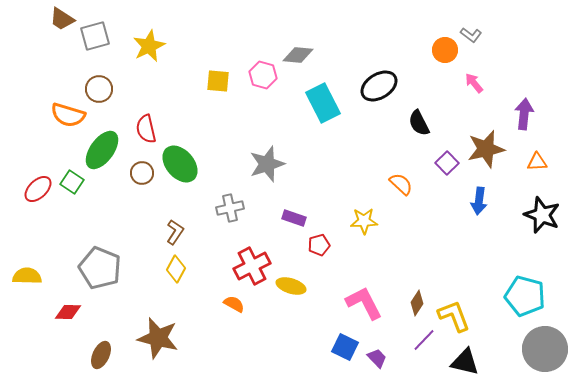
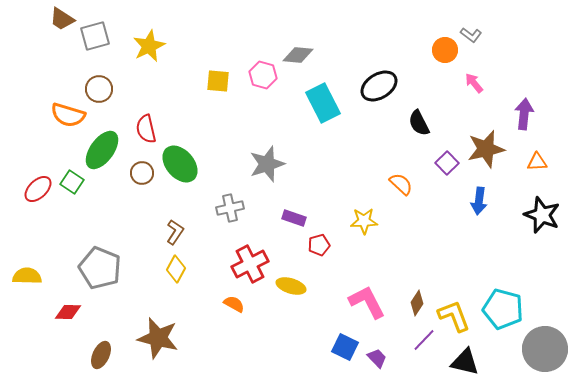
red cross at (252, 266): moved 2 px left, 2 px up
cyan pentagon at (525, 296): moved 22 px left, 13 px down
pink L-shape at (364, 303): moved 3 px right, 1 px up
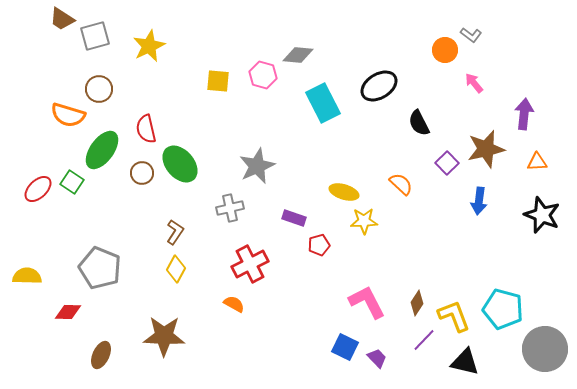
gray star at (267, 164): moved 10 px left, 2 px down; rotated 6 degrees counterclockwise
yellow ellipse at (291, 286): moved 53 px right, 94 px up
brown star at (158, 338): moved 6 px right, 2 px up; rotated 12 degrees counterclockwise
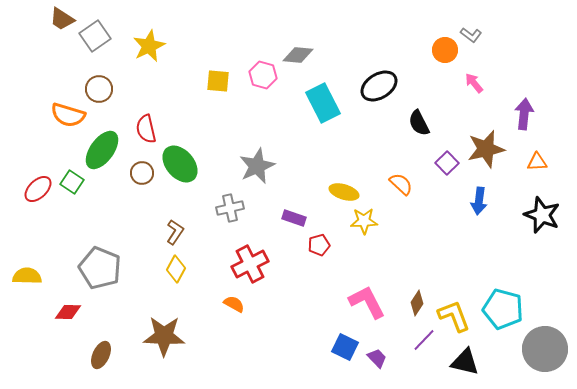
gray square at (95, 36): rotated 20 degrees counterclockwise
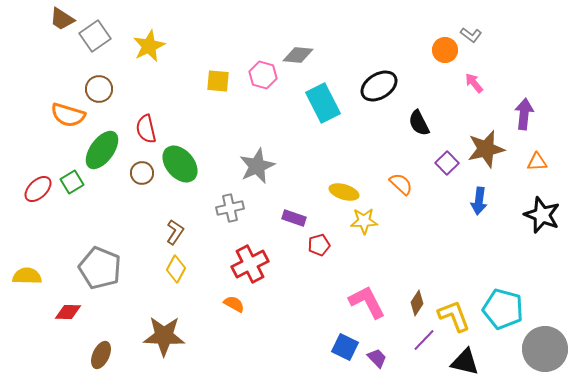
green square at (72, 182): rotated 25 degrees clockwise
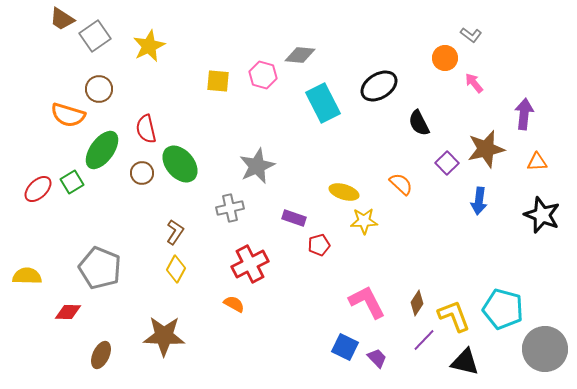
orange circle at (445, 50): moved 8 px down
gray diamond at (298, 55): moved 2 px right
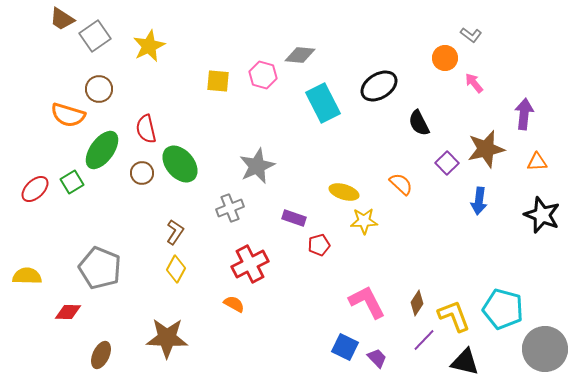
red ellipse at (38, 189): moved 3 px left
gray cross at (230, 208): rotated 8 degrees counterclockwise
brown star at (164, 336): moved 3 px right, 2 px down
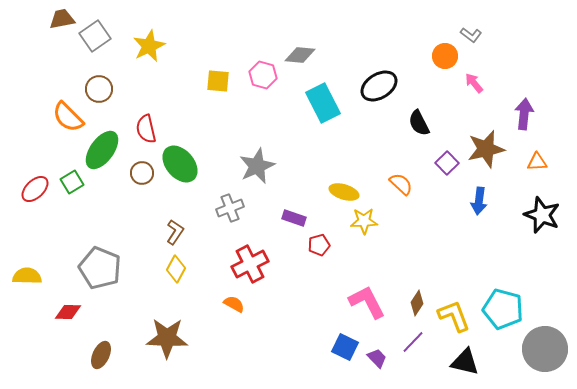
brown trapezoid at (62, 19): rotated 136 degrees clockwise
orange circle at (445, 58): moved 2 px up
orange semicircle at (68, 115): moved 2 px down; rotated 28 degrees clockwise
purple line at (424, 340): moved 11 px left, 2 px down
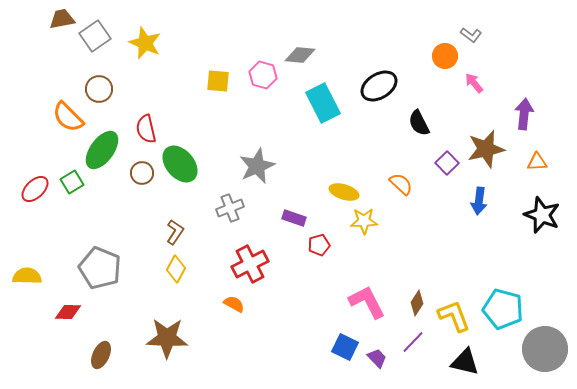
yellow star at (149, 46): moved 4 px left, 3 px up; rotated 24 degrees counterclockwise
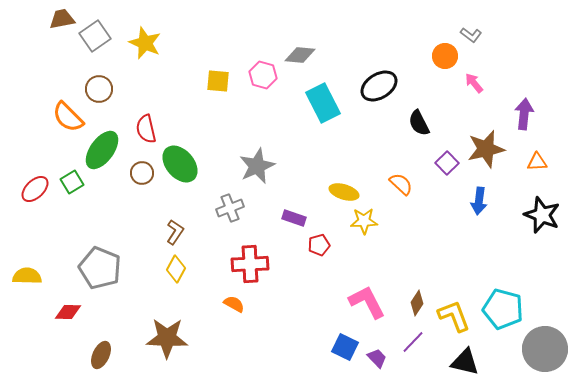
red cross at (250, 264): rotated 24 degrees clockwise
